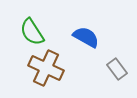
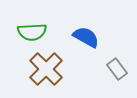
green semicircle: rotated 60 degrees counterclockwise
brown cross: moved 1 px down; rotated 20 degrees clockwise
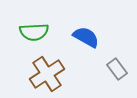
green semicircle: moved 2 px right
brown cross: moved 1 px right, 5 px down; rotated 12 degrees clockwise
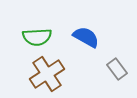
green semicircle: moved 3 px right, 5 px down
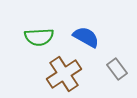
green semicircle: moved 2 px right
brown cross: moved 17 px right
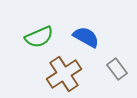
green semicircle: rotated 20 degrees counterclockwise
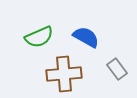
brown cross: rotated 28 degrees clockwise
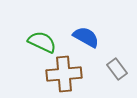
green semicircle: moved 3 px right, 5 px down; rotated 132 degrees counterclockwise
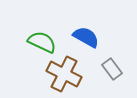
gray rectangle: moved 5 px left
brown cross: rotated 32 degrees clockwise
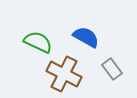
green semicircle: moved 4 px left
